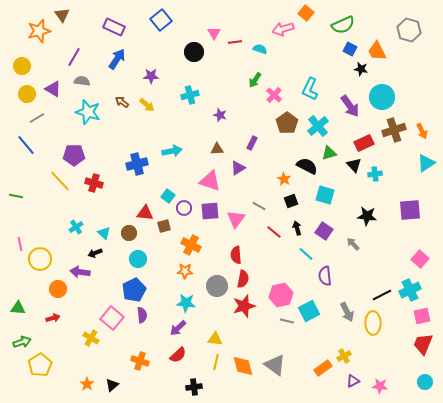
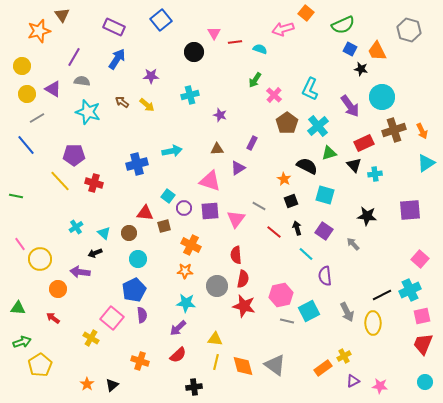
pink line at (20, 244): rotated 24 degrees counterclockwise
red star at (244, 306): rotated 30 degrees clockwise
red arrow at (53, 318): rotated 128 degrees counterclockwise
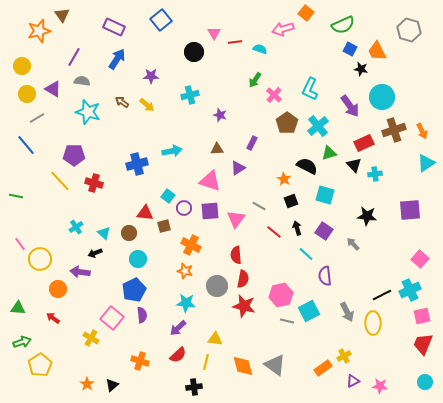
orange star at (185, 271): rotated 14 degrees clockwise
yellow line at (216, 362): moved 10 px left
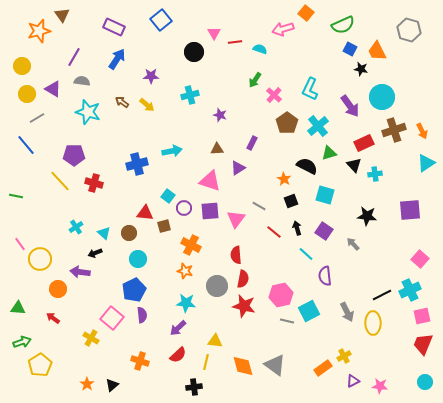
yellow triangle at (215, 339): moved 2 px down
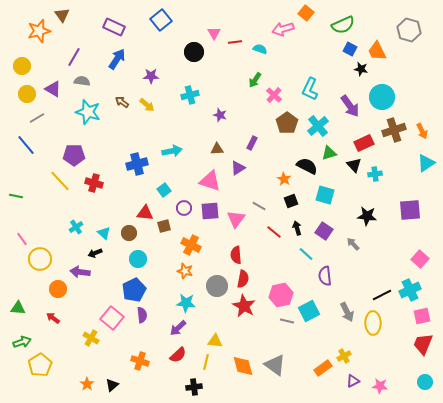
cyan square at (168, 196): moved 4 px left, 6 px up; rotated 16 degrees clockwise
pink line at (20, 244): moved 2 px right, 5 px up
red star at (244, 306): rotated 15 degrees clockwise
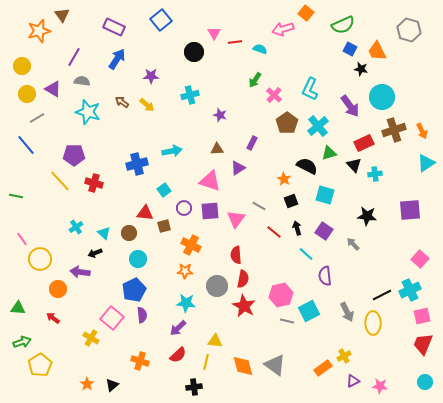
orange star at (185, 271): rotated 14 degrees counterclockwise
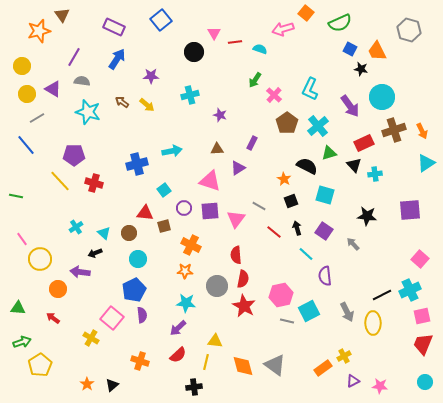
green semicircle at (343, 25): moved 3 px left, 2 px up
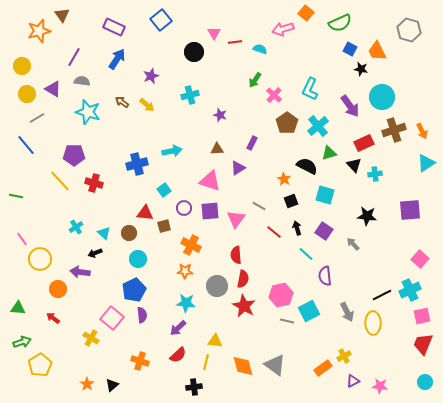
purple star at (151, 76): rotated 21 degrees counterclockwise
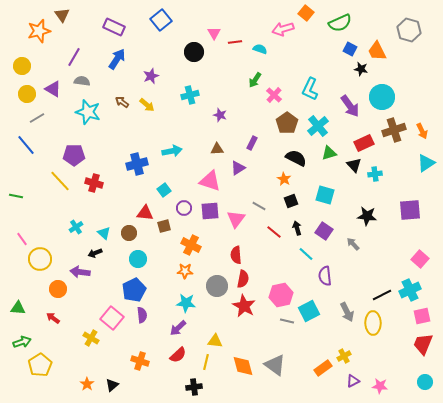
black semicircle at (307, 166): moved 11 px left, 8 px up
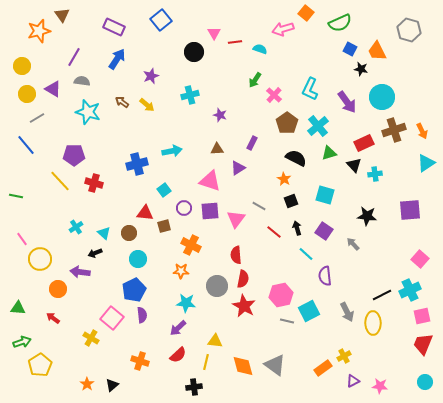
purple arrow at (350, 106): moved 3 px left, 4 px up
orange star at (185, 271): moved 4 px left
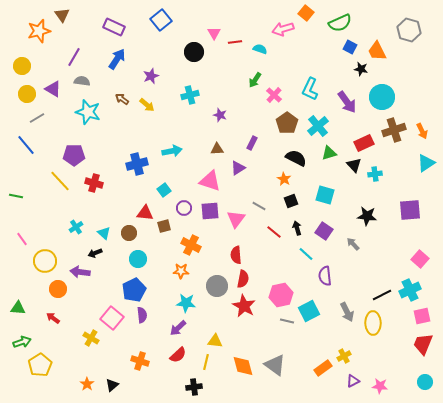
blue square at (350, 49): moved 2 px up
brown arrow at (122, 102): moved 3 px up
yellow circle at (40, 259): moved 5 px right, 2 px down
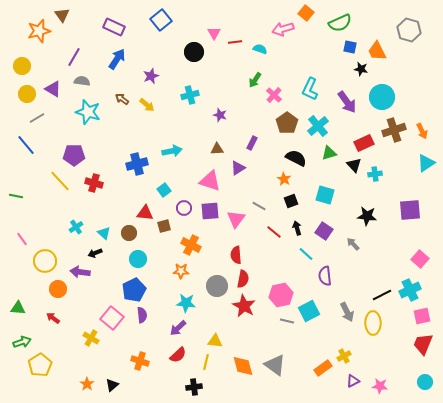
blue square at (350, 47): rotated 16 degrees counterclockwise
